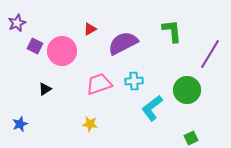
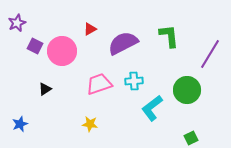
green L-shape: moved 3 px left, 5 px down
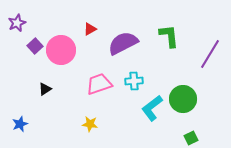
purple square: rotated 21 degrees clockwise
pink circle: moved 1 px left, 1 px up
green circle: moved 4 px left, 9 px down
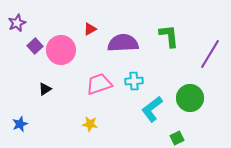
purple semicircle: rotated 24 degrees clockwise
green circle: moved 7 px right, 1 px up
cyan L-shape: moved 1 px down
green square: moved 14 px left
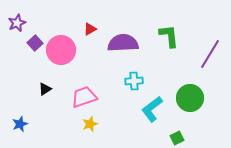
purple square: moved 3 px up
pink trapezoid: moved 15 px left, 13 px down
yellow star: rotated 28 degrees counterclockwise
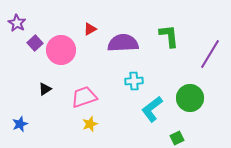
purple star: rotated 18 degrees counterclockwise
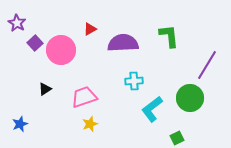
purple line: moved 3 px left, 11 px down
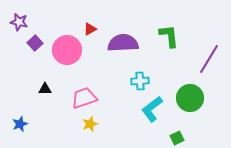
purple star: moved 2 px right, 1 px up; rotated 18 degrees counterclockwise
pink circle: moved 6 px right
purple line: moved 2 px right, 6 px up
cyan cross: moved 6 px right
black triangle: rotated 32 degrees clockwise
pink trapezoid: moved 1 px down
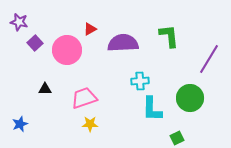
cyan L-shape: rotated 52 degrees counterclockwise
yellow star: rotated 21 degrees clockwise
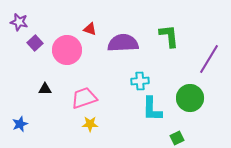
red triangle: rotated 48 degrees clockwise
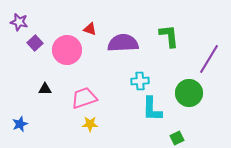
green circle: moved 1 px left, 5 px up
